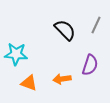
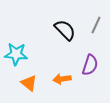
orange triangle: rotated 18 degrees clockwise
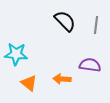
gray line: rotated 18 degrees counterclockwise
black semicircle: moved 9 px up
purple semicircle: rotated 100 degrees counterclockwise
orange arrow: rotated 12 degrees clockwise
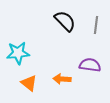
cyan star: moved 2 px right, 1 px up; rotated 10 degrees counterclockwise
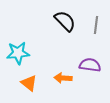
orange arrow: moved 1 px right, 1 px up
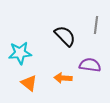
black semicircle: moved 15 px down
cyan star: moved 2 px right
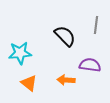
orange arrow: moved 3 px right, 2 px down
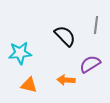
purple semicircle: moved 1 px up; rotated 40 degrees counterclockwise
orange triangle: moved 2 px down; rotated 24 degrees counterclockwise
